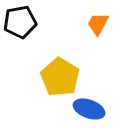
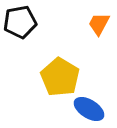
orange trapezoid: moved 1 px right
blue ellipse: rotated 12 degrees clockwise
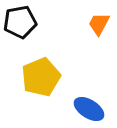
yellow pentagon: moved 19 px left; rotated 18 degrees clockwise
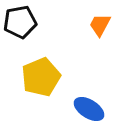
orange trapezoid: moved 1 px right, 1 px down
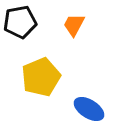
orange trapezoid: moved 26 px left
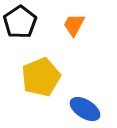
black pentagon: rotated 24 degrees counterclockwise
blue ellipse: moved 4 px left
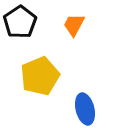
yellow pentagon: moved 1 px left, 1 px up
blue ellipse: rotated 44 degrees clockwise
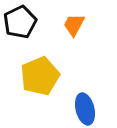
black pentagon: rotated 8 degrees clockwise
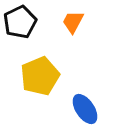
orange trapezoid: moved 1 px left, 3 px up
blue ellipse: rotated 20 degrees counterclockwise
